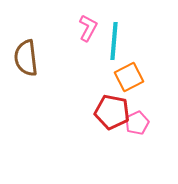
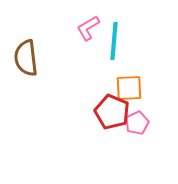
pink L-shape: rotated 148 degrees counterclockwise
orange square: moved 11 px down; rotated 24 degrees clockwise
red pentagon: rotated 12 degrees clockwise
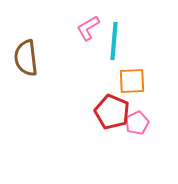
orange square: moved 3 px right, 7 px up
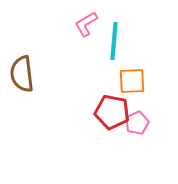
pink L-shape: moved 2 px left, 4 px up
brown semicircle: moved 4 px left, 16 px down
red pentagon: rotated 12 degrees counterclockwise
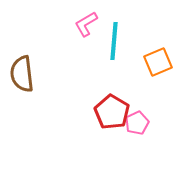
orange square: moved 26 px right, 19 px up; rotated 20 degrees counterclockwise
red pentagon: rotated 20 degrees clockwise
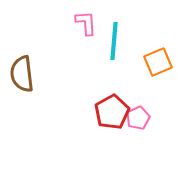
pink L-shape: moved 1 px up; rotated 116 degrees clockwise
red pentagon: rotated 12 degrees clockwise
pink pentagon: moved 1 px right, 5 px up
